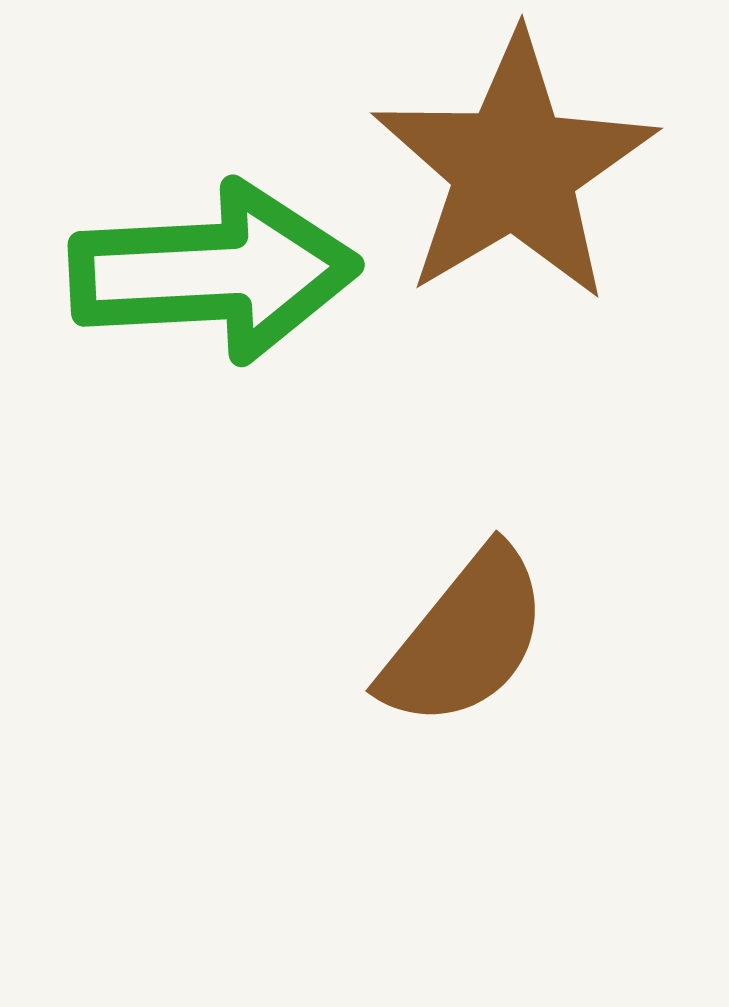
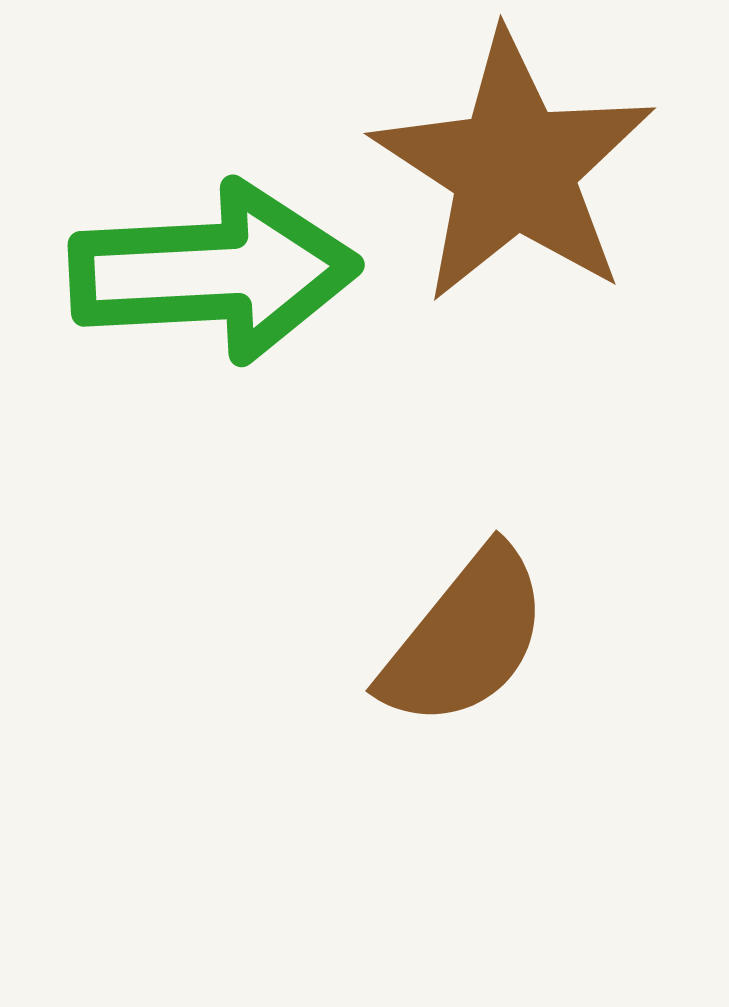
brown star: rotated 8 degrees counterclockwise
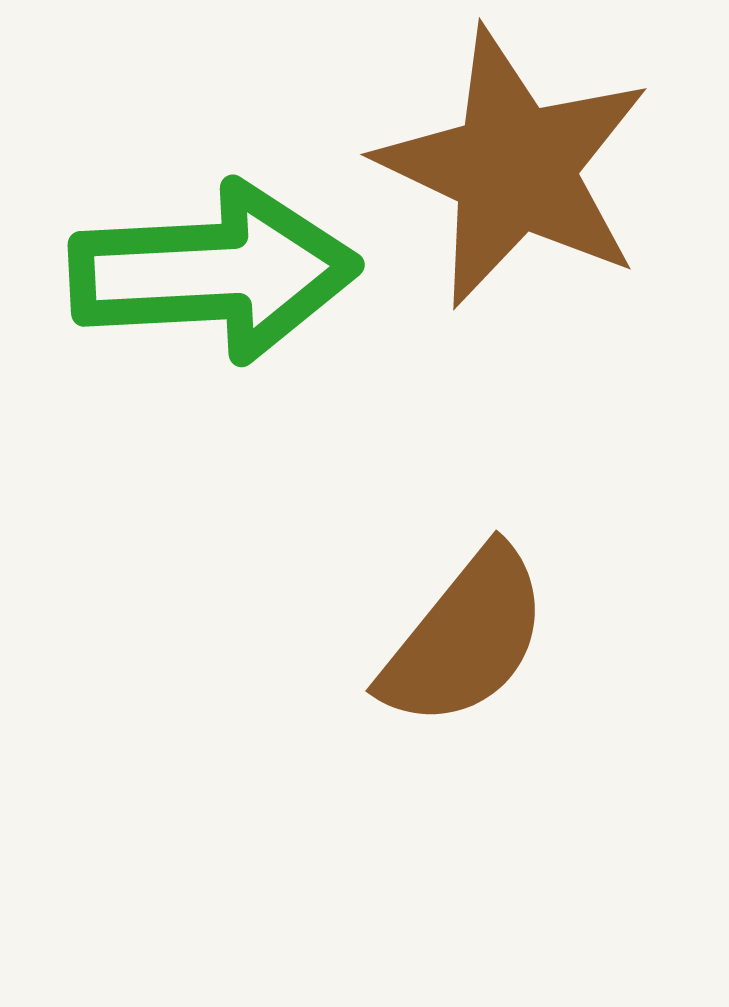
brown star: rotated 8 degrees counterclockwise
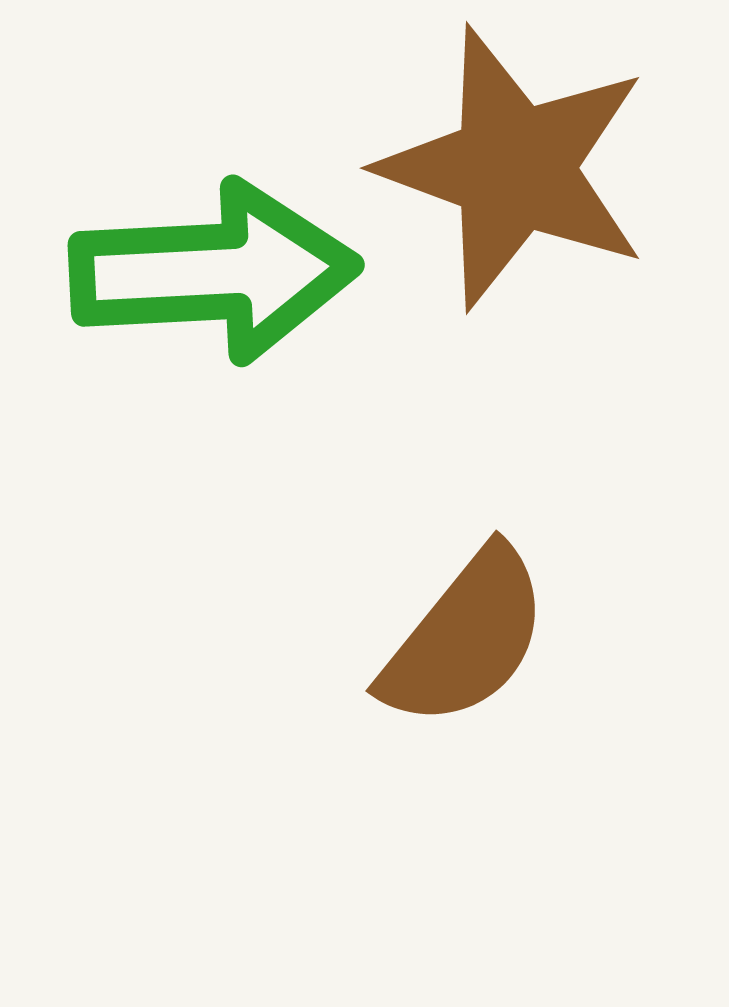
brown star: rotated 5 degrees counterclockwise
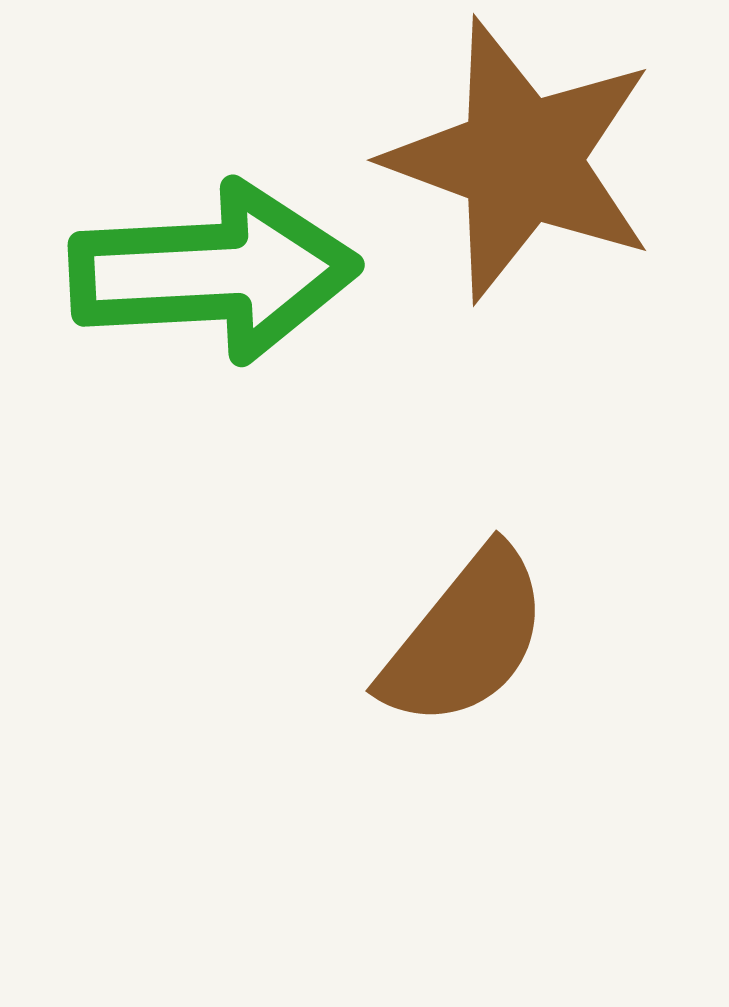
brown star: moved 7 px right, 8 px up
